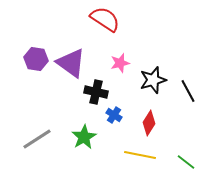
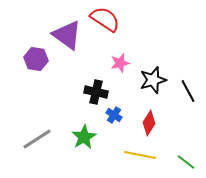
purple triangle: moved 4 px left, 28 px up
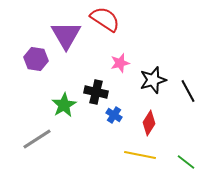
purple triangle: moved 1 px left; rotated 24 degrees clockwise
green star: moved 20 px left, 32 px up
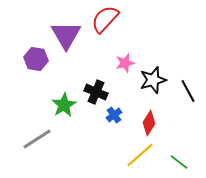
red semicircle: rotated 80 degrees counterclockwise
pink star: moved 5 px right
black cross: rotated 10 degrees clockwise
blue cross: rotated 21 degrees clockwise
yellow line: rotated 52 degrees counterclockwise
green line: moved 7 px left
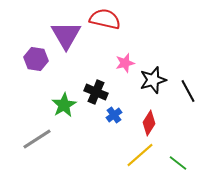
red semicircle: rotated 60 degrees clockwise
green line: moved 1 px left, 1 px down
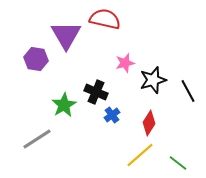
blue cross: moved 2 px left
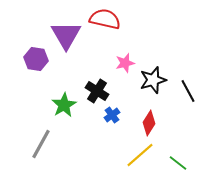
black cross: moved 1 px right, 1 px up; rotated 10 degrees clockwise
gray line: moved 4 px right, 5 px down; rotated 28 degrees counterclockwise
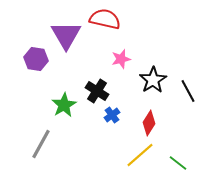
pink star: moved 4 px left, 4 px up
black star: rotated 16 degrees counterclockwise
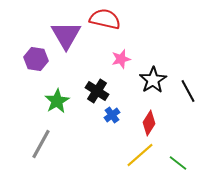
green star: moved 7 px left, 4 px up
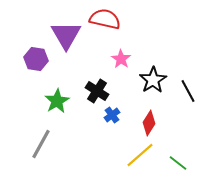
pink star: rotated 24 degrees counterclockwise
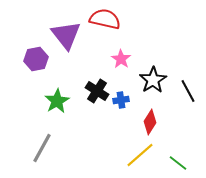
purple triangle: rotated 8 degrees counterclockwise
purple hexagon: rotated 20 degrees counterclockwise
blue cross: moved 9 px right, 15 px up; rotated 28 degrees clockwise
red diamond: moved 1 px right, 1 px up
gray line: moved 1 px right, 4 px down
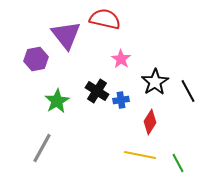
black star: moved 2 px right, 2 px down
yellow line: rotated 52 degrees clockwise
green line: rotated 24 degrees clockwise
